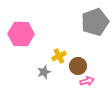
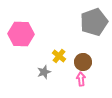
gray pentagon: moved 1 px left
yellow cross: rotated 24 degrees counterclockwise
brown circle: moved 5 px right, 4 px up
pink arrow: moved 6 px left, 2 px up; rotated 80 degrees counterclockwise
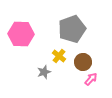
gray pentagon: moved 22 px left, 7 px down
pink arrow: moved 10 px right; rotated 48 degrees clockwise
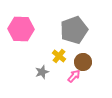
gray pentagon: moved 2 px right, 1 px down
pink hexagon: moved 5 px up
gray star: moved 2 px left
pink arrow: moved 17 px left, 3 px up
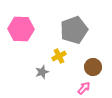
yellow cross: rotated 24 degrees clockwise
brown circle: moved 10 px right, 5 px down
pink arrow: moved 10 px right, 12 px down
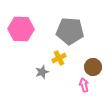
gray pentagon: moved 4 px left, 1 px down; rotated 24 degrees clockwise
yellow cross: moved 2 px down
pink arrow: moved 3 px up; rotated 56 degrees counterclockwise
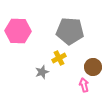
pink hexagon: moved 3 px left, 2 px down
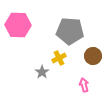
pink hexagon: moved 6 px up
brown circle: moved 11 px up
gray star: rotated 16 degrees counterclockwise
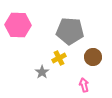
brown circle: moved 1 px down
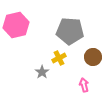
pink hexagon: moved 2 px left; rotated 15 degrees counterclockwise
